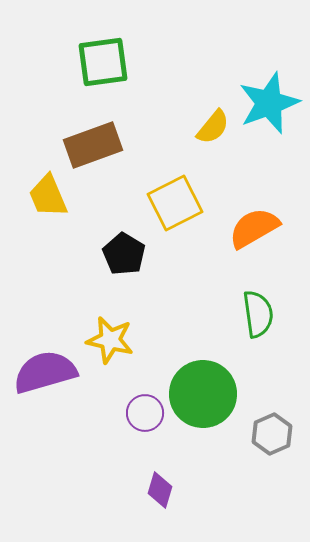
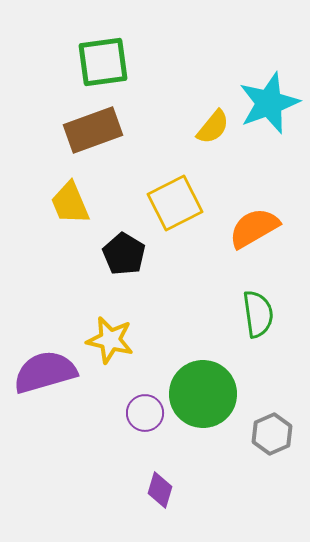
brown rectangle: moved 15 px up
yellow trapezoid: moved 22 px right, 7 px down
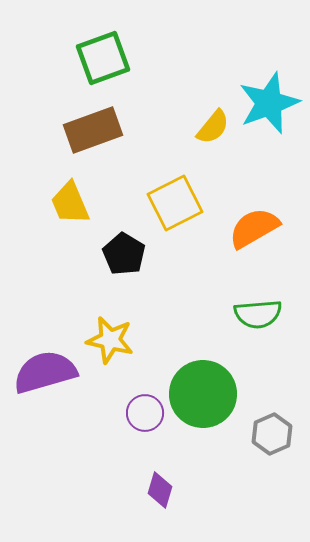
green square: moved 4 px up; rotated 12 degrees counterclockwise
green semicircle: rotated 93 degrees clockwise
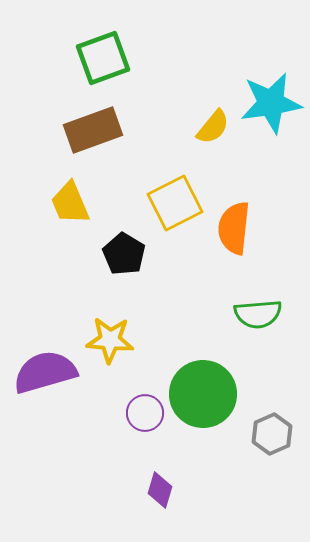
cyan star: moved 2 px right; rotated 12 degrees clockwise
orange semicircle: moved 20 px left; rotated 54 degrees counterclockwise
yellow star: rotated 9 degrees counterclockwise
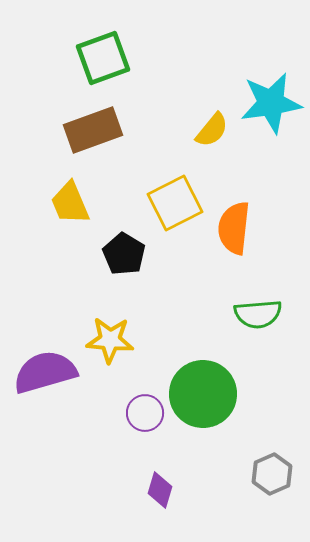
yellow semicircle: moved 1 px left, 3 px down
gray hexagon: moved 40 px down
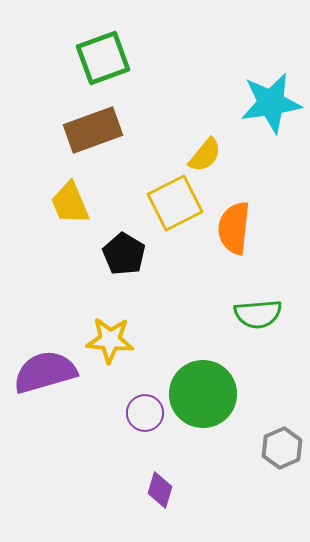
yellow semicircle: moved 7 px left, 25 px down
gray hexagon: moved 10 px right, 26 px up
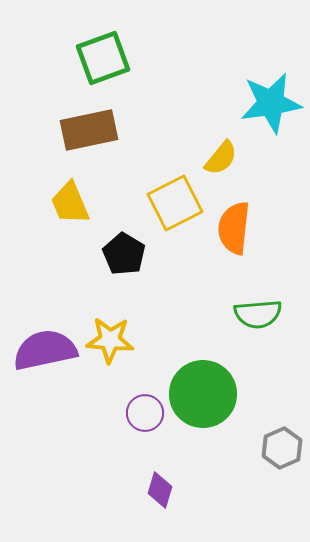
brown rectangle: moved 4 px left; rotated 8 degrees clockwise
yellow semicircle: moved 16 px right, 3 px down
purple semicircle: moved 22 px up; rotated 4 degrees clockwise
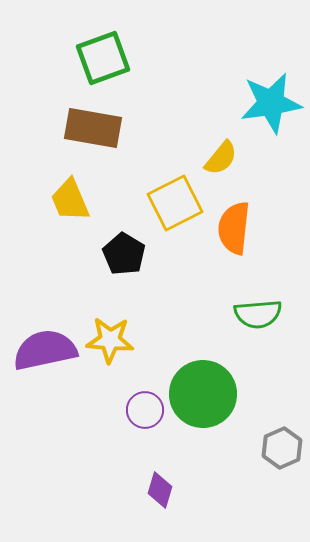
brown rectangle: moved 4 px right, 2 px up; rotated 22 degrees clockwise
yellow trapezoid: moved 3 px up
purple circle: moved 3 px up
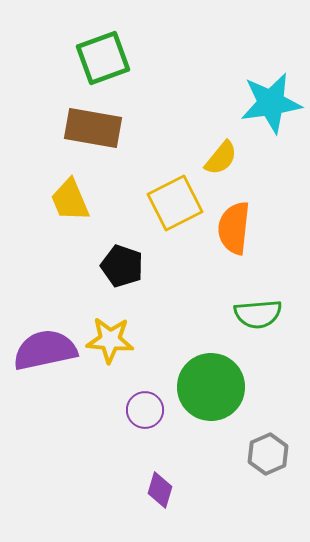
black pentagon: moved 2 px left, 12 px down; rotated 12 degrees counterclockwise
green circle: moved 8 px right, 7 px up
gray hexagon: moved 14 px left, 6 px down
